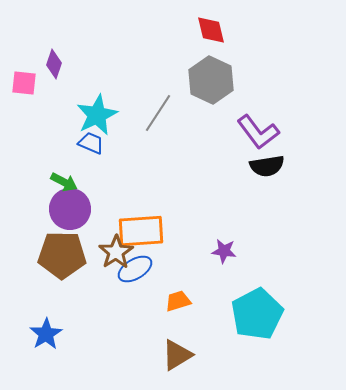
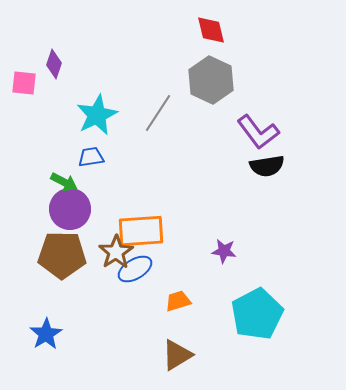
blue trapezoid: moved 14 px down; rotated 32 degrees counterclockwise
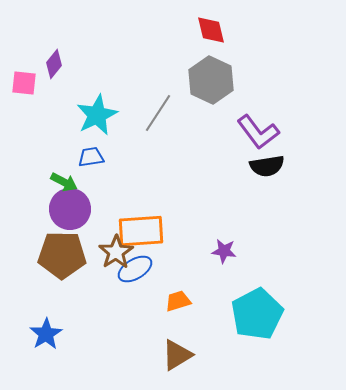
purple diamond: rotated 20 degrees clockwise
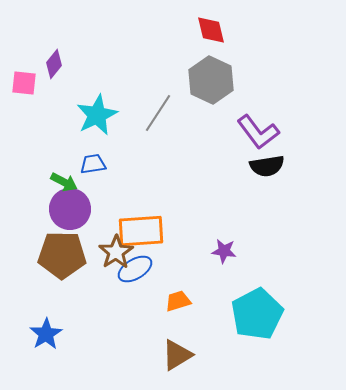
blue trapezoid: moved 2 px right, 7 px down
